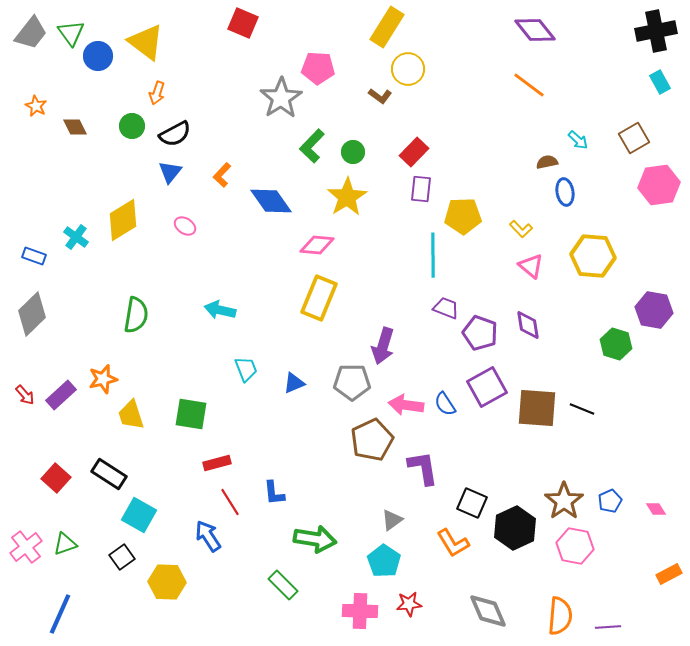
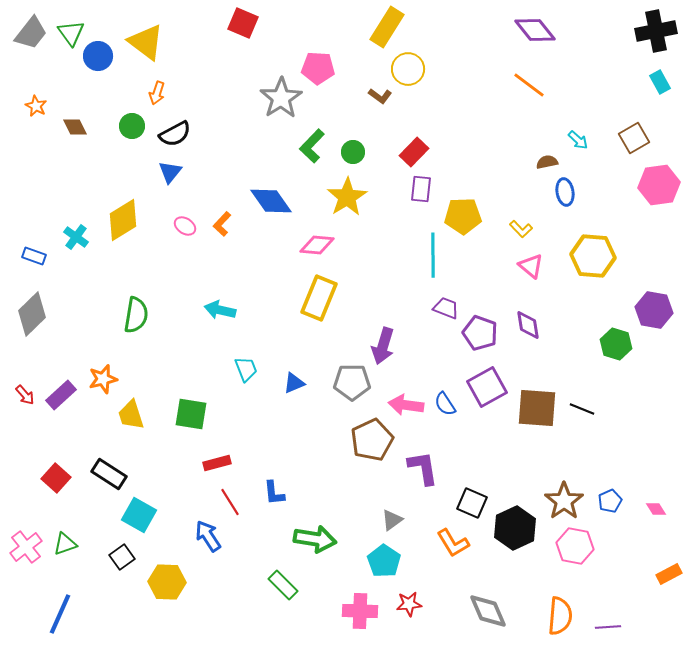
orange L-shape at (222, 175): moved 49 px down
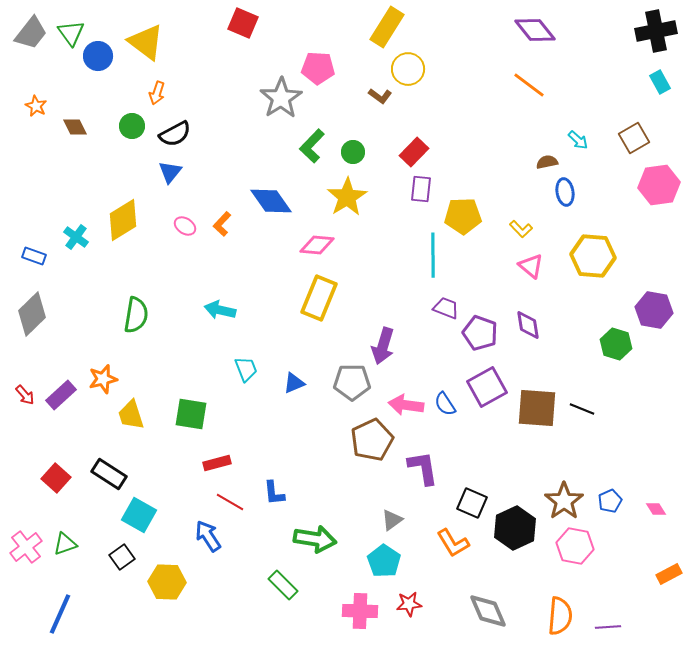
red line at (230, 502): rotated 28 degrees counterclockwise
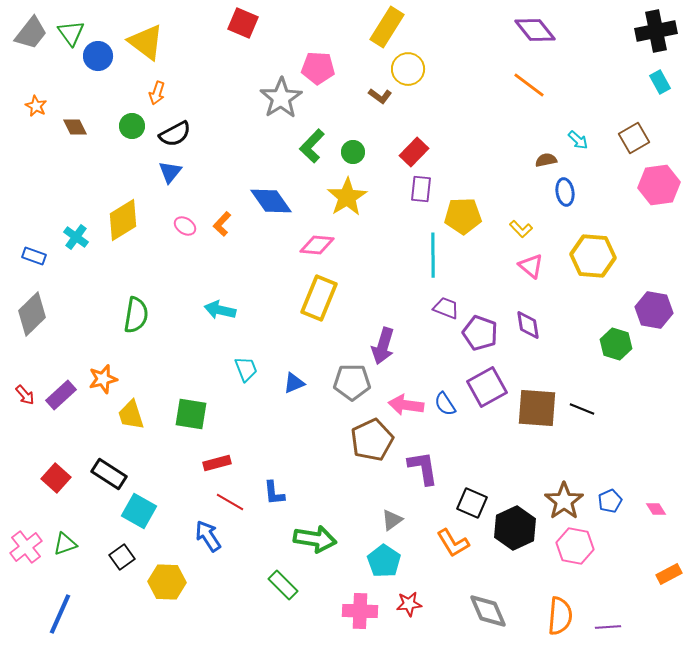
brown semicircle at (547, 162): moved 1 px left, 2 px up
cyan square at (139, 515): moved 4 px up
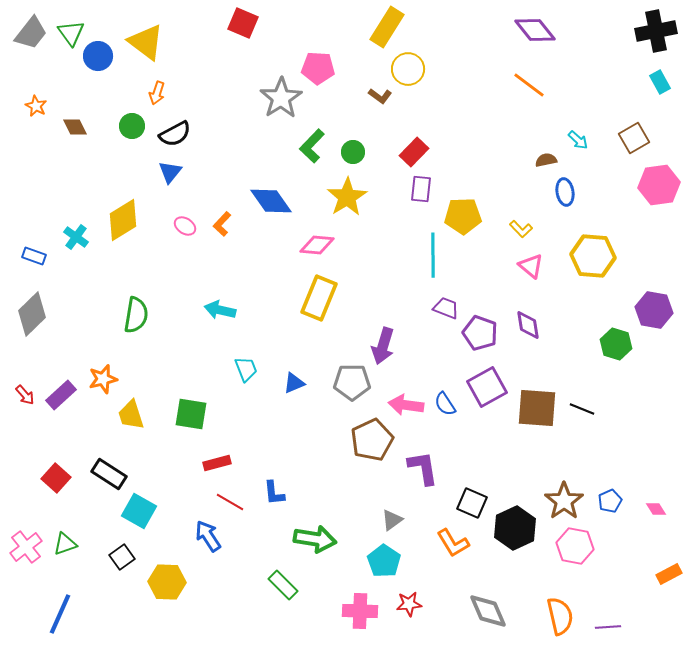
orange semicircle at (560, 616): rotated 18 degrees counterclockwise
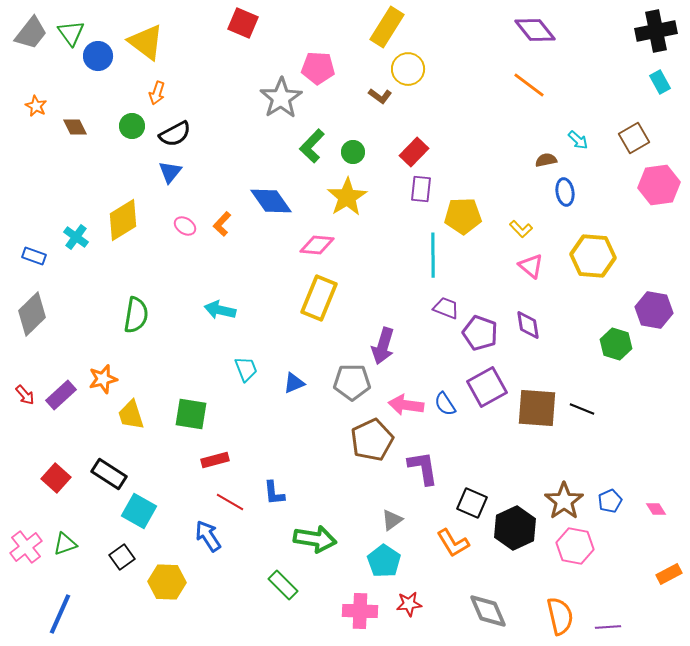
red rectangle at (217, 463): moved 2 px left, 3 px up
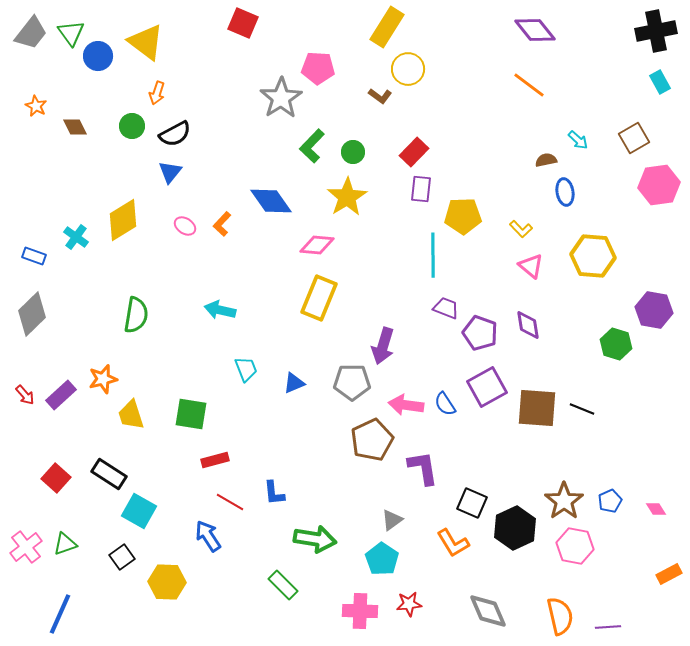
cyan pentagon at (384, 561): moved 2 px left, 2 px up
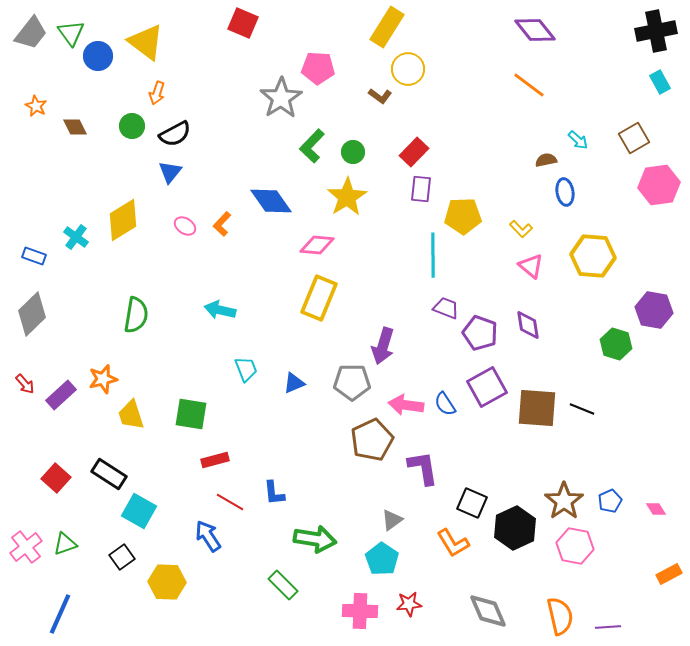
red arrow at (25, 395): moved 11 px up
